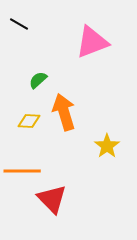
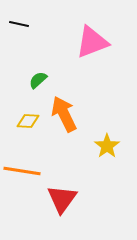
black line: rotated 18 degrees counterclockwise
orange arrow: moved 2 px down; rotated 9 degrees counterclockwise
yellow diamond: moved 1 px left
orange line: rotated 9 degrees clockwise
red triangle: moved 10 px right; rotated 20 degrees clockwise
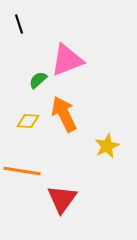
black line: rotated 60 degrees clockwise
pink triangle: moved 25 px left, 18 px down
yellow star: rotated 10 degrees clockwise
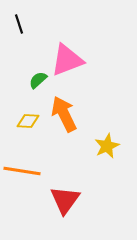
red triangle: moved 3 px right, 1 px down
